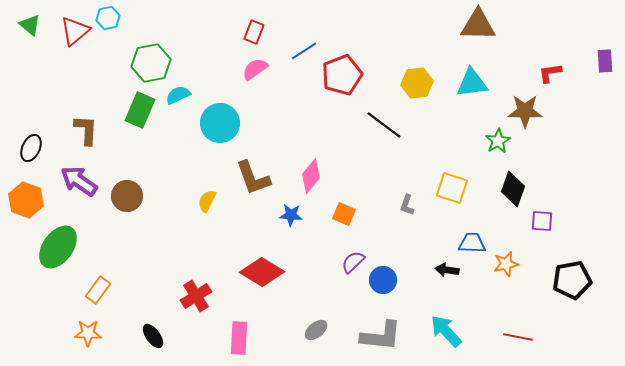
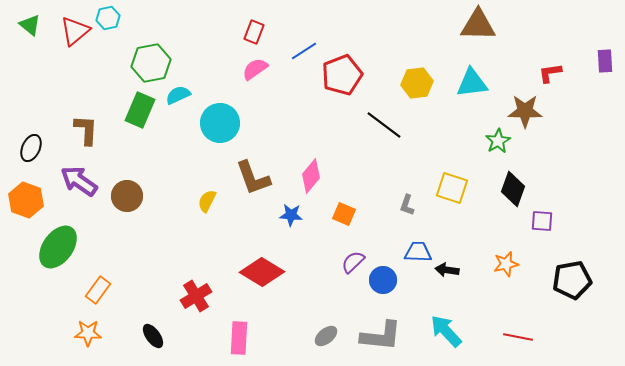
blue trapezoid at (472, 243): moved 54 px left, 9 px down
gray ellipse at (316, 330): moved 10 px right, 6 px down
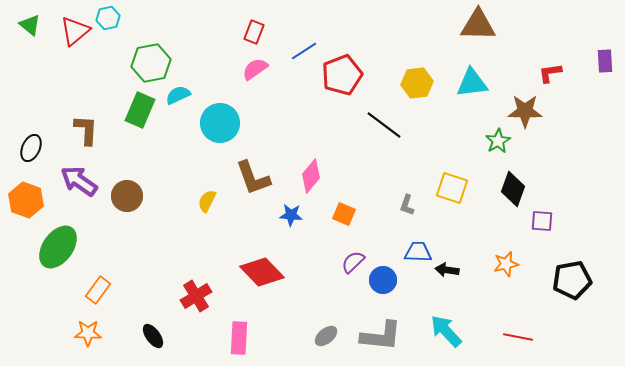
red diamond at (262, 272): rotated 15 degrees clockwise
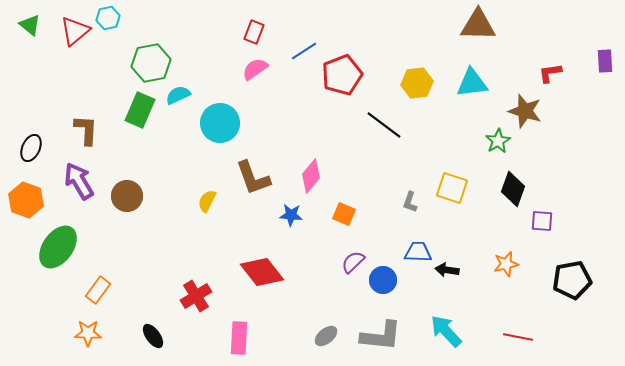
brown star at (525, 111): rotated 16 degrees clockwise
purple arrow at (79, 181): rotated 24 degrees clockwise
gray L-shape at (407, 205): moved 3 px right, 3 px up
red diamond at (262, 272): rotated 6 degrees clockwise
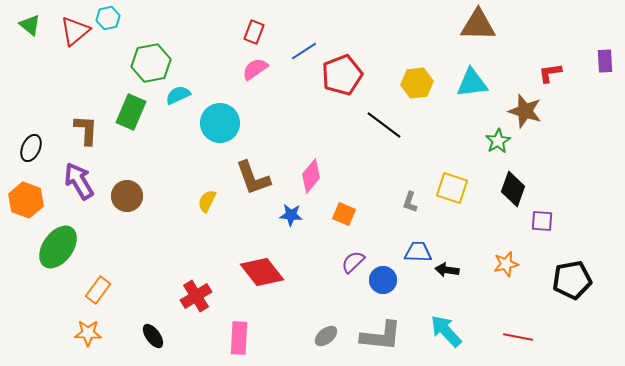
green rectangle at (140, 110): moved 9 px left, 2 px down
